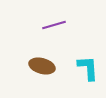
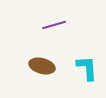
cyan L-shape: moved 1 px left
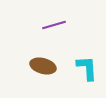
brown ellipse: moved 1 px right
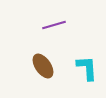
brown ellipse: rotated 40 degrees clockwise
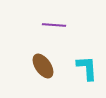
purple line: rotated 20 degrees clockwise
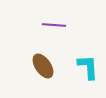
cyan L-shape: moved 1 px right, 1 px up
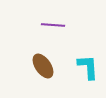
purple line: moved 1 px left
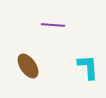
brown ellipse: moved 15 px left
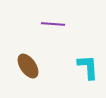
purple line: moved 1 px up
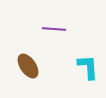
purple line: moved 1 px right, 5 px down
